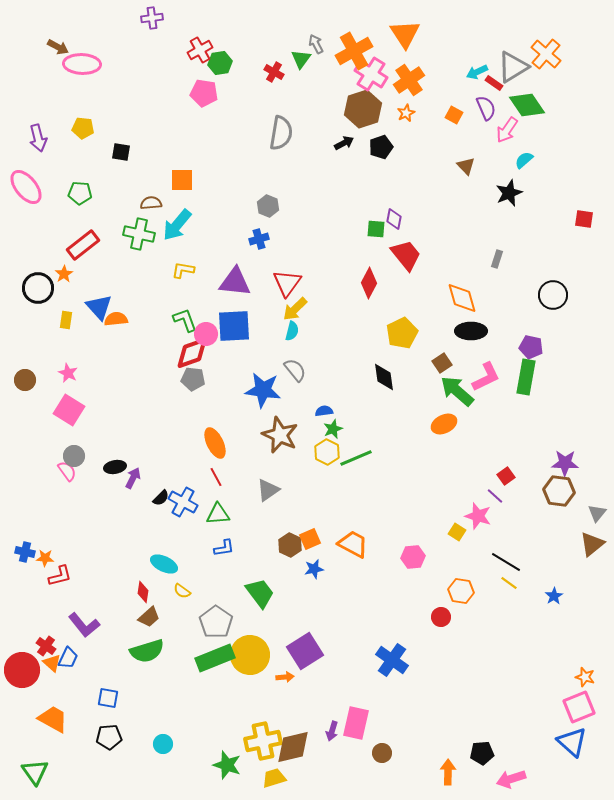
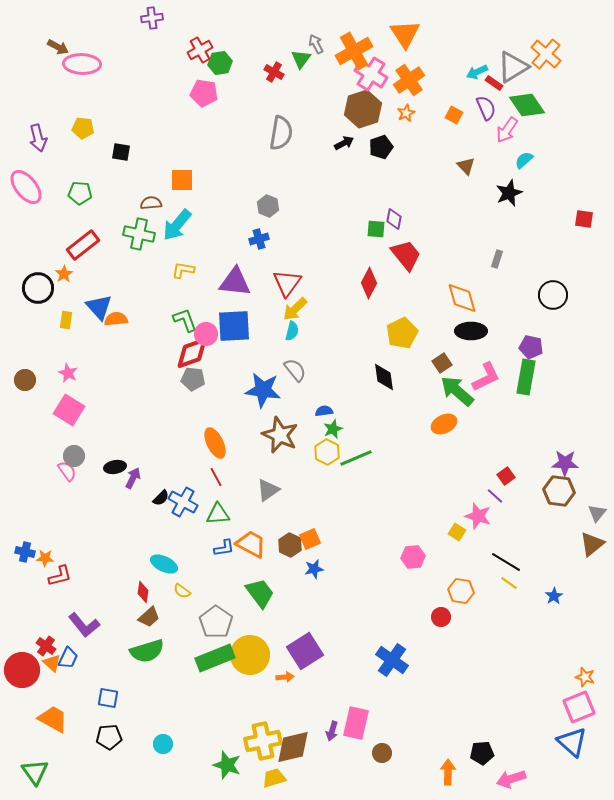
orange trapezoid at (353, 544): moved 102 px left
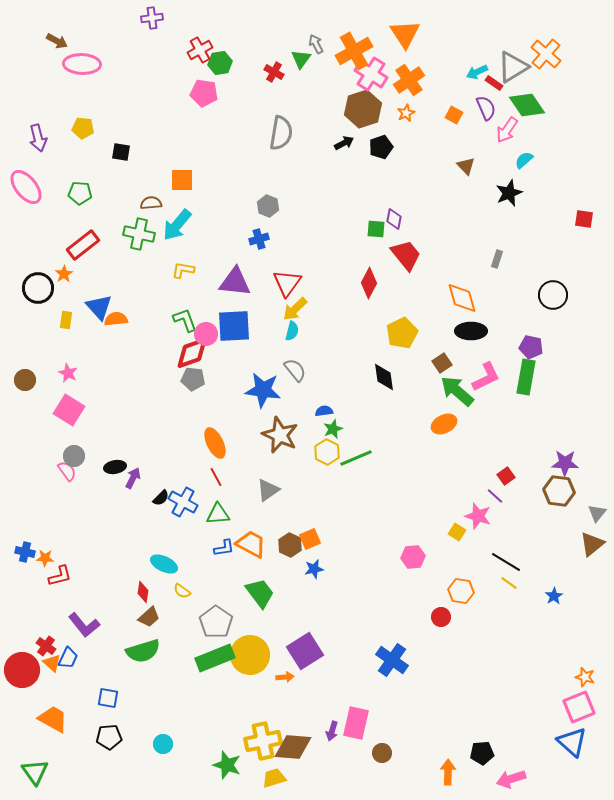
brown arrow at (58, 47): moved 1 px left, 6 px up
green semicircle at (147, 651): moved 4 px left
brown diamond at (293, 747): rotated 18 degrees clockwise
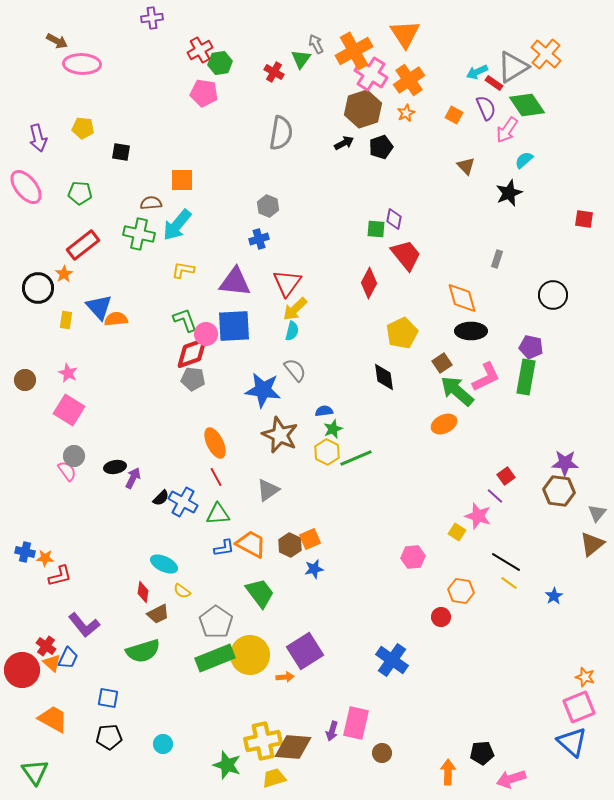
brown trapezoid at (149, 617): moved 9 px right, 3 px up; rotated 15 degrees clockwise
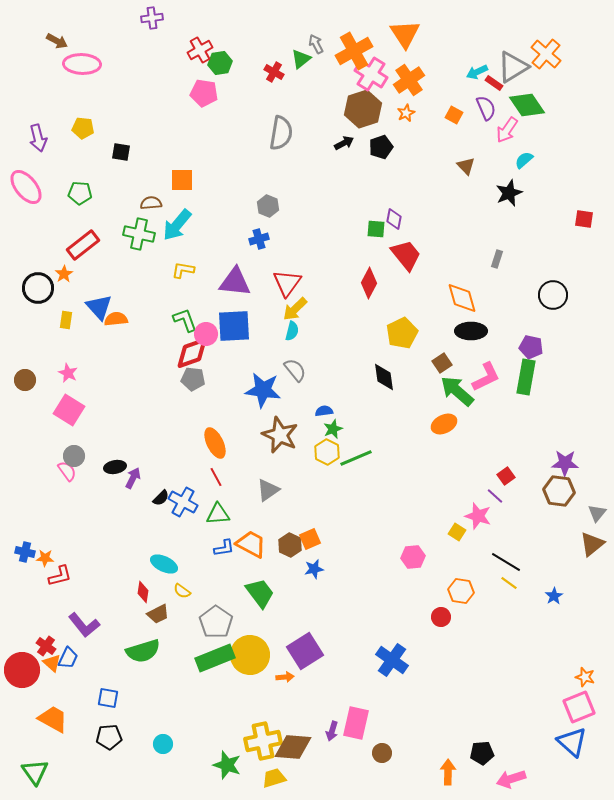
green triangle at (301, 59): rotated 15 degrees clockwise
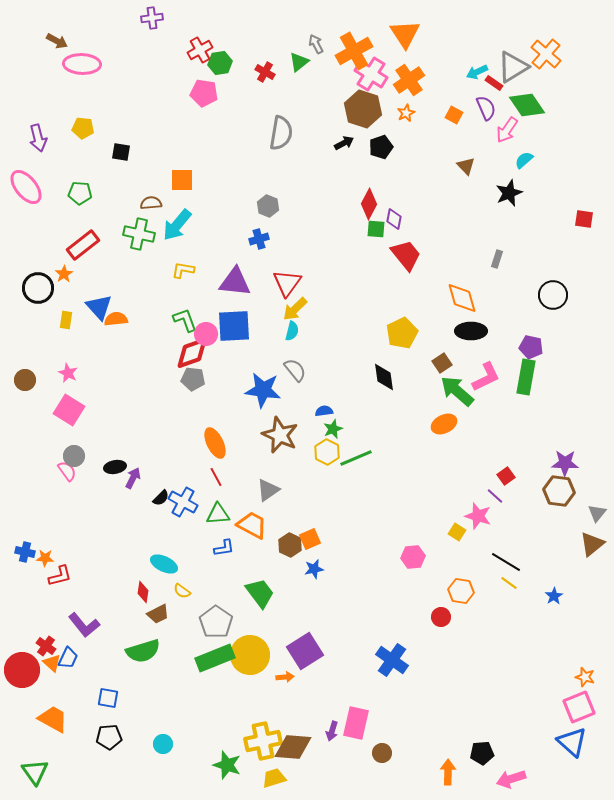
green triangle at (301, 59): moved 2 px left, 3 px down
red cross at (274, 72): moved 9 px left
brown hexagon at (363, 109): rotated 24 degrees counterclockwise
red diamond at (369, 283): moved 79 px up
orange trapezoid at (251, 544): moved 1 px right, 19 px up
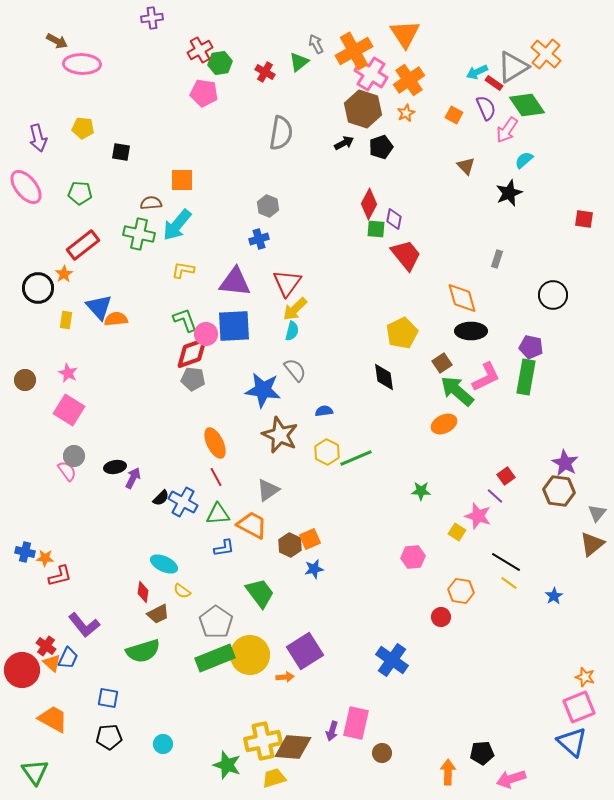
green star at (333, 429): moved 88 px right, 62 px down; rotated 24 degrees clockwise
purple star at (565, 463): rotated 28 degrees clockwise
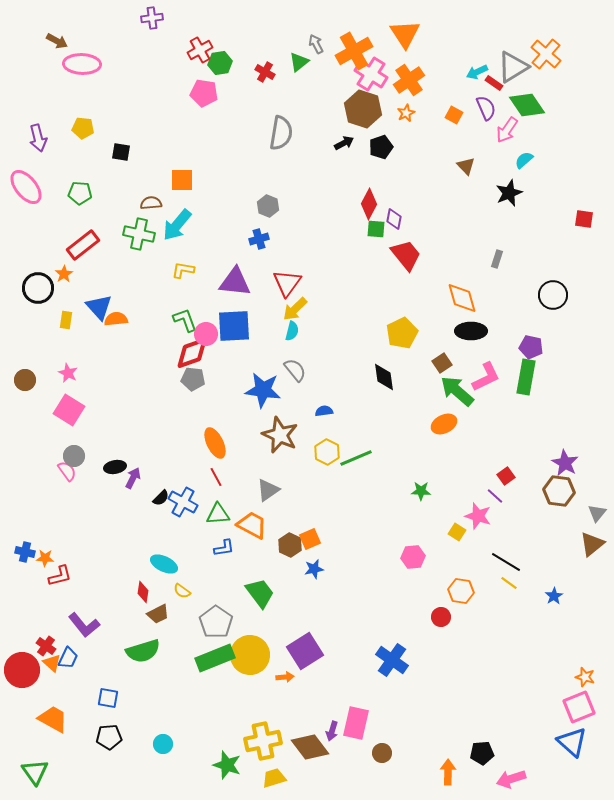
brown diamond at (293, 747): moved 17 px right; rotated 48 degrees clockwise
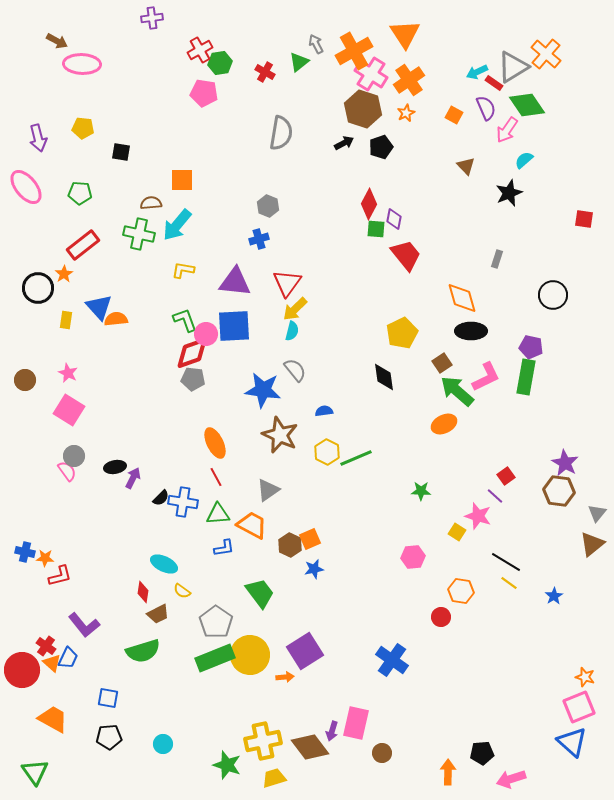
blue cross at (183, 502): rotated 20 degrees counterclockwise
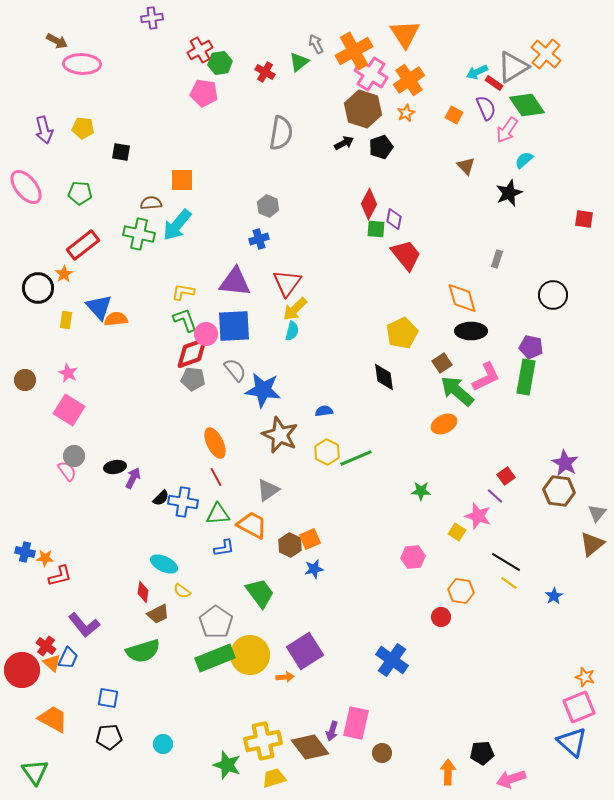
purple arrow at (38, 138): moved 6 px right, 8 px up
yellow L-shape at (183, 270): moved 22 px down
gray semicircle at (295, 370): moved 60 px left
